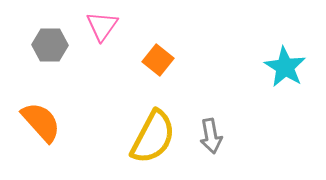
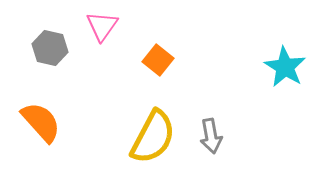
gray hexagon: moved 3 px down; rotated 12 degrees clockwise
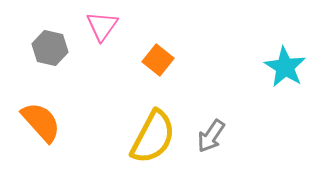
gray arrow: rotated 44 degrees clockwise
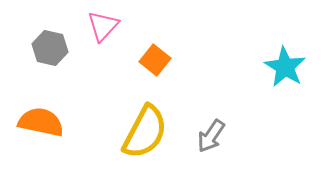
pink triangle: moved 1 px right; rotated 8 degrees clockwise
orange square: moved 3 px left
orange semicircle: rotated 36 degrees counterclockwise
yellow semicircle: moved 8 px left, 5 px up
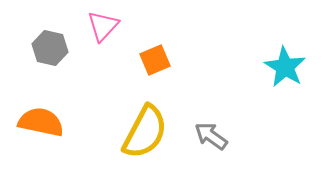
orange square: rotated 28 degrees clockwise
gray arrow: rotated 92 degrees clockwise
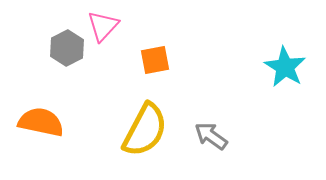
gray hexagon: moved 17 px right; rotated 20 degrees clockwise
orange square: rotated 12 degrees clockwise
yellow semicircle: moved 2 px up
